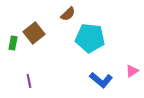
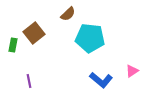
green rectangle: moved 2 px down
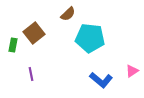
purple line: moved 2 px right, 7 px up
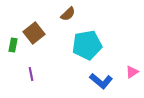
cyan pentagon: moved 3 px left, 7 px down; rotated 16 degrees counterclockwise
pink triangle: moved 1 px down
blue L-shape: moved 1 px down
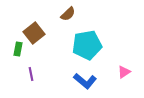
green rectangle: moved 5 px right, 4 px down
pink triangle: moved 8 px left
blue L-shape: moved 16 px left
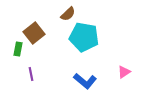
cyan pentagon: moved 3 px left, 8 px up; rotated 20 degrees clockwise
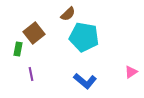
pink triangle: moved 7 px right
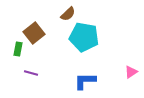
purple line: moved 1 px up; rotated 64 degrees counterclockwise
blue L-shape: rotated 140 degrees clockwise
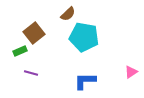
green rectangle: moved 2 px right, 2 px down; rotated 56 degrees clockwise
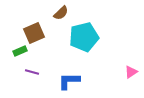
brown semicircle: moved 7 px left, 1 px up
brown square: rotated 15 degrees clockwise
cyan pentagon: rotated 24 degrees counterclockwise
purple line: moved 1 px right, 1 px up
blue L-shape: moved 16 px left
